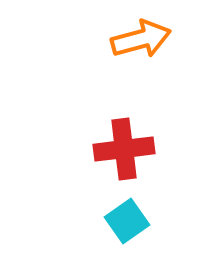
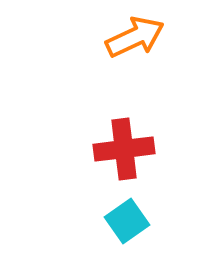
orange arrow: moved 6 px left, 2 px up; rotated 10 degrees counterclockwise
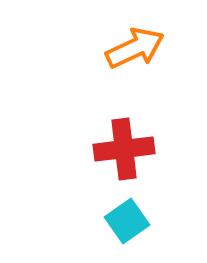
orange arrow: moved 11 px down
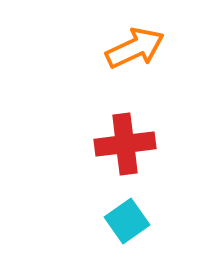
red cross: moved 1 px right, 5 px up
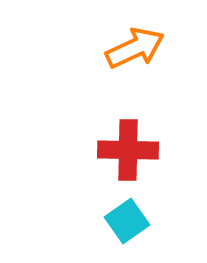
red cross: moved 3 px right, 6 px down; rotated 8 degrees clockwise
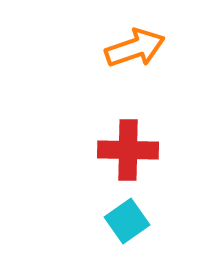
orange arrow: rotated 6 degrees clockwise
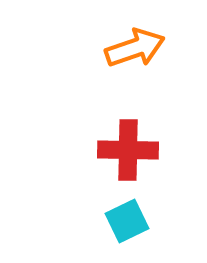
cyan square: rotated 9 degrees clockwise
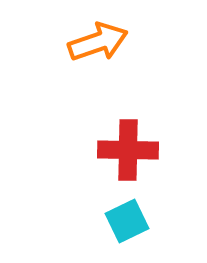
orange arrow: moved 37 px left, 6 px up
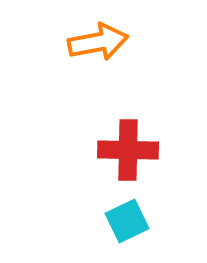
orange arrow: rotated 8 degrees clockwise
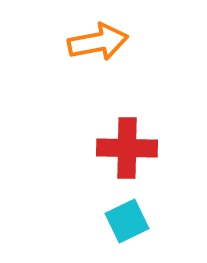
red cross: moved 1 px left, 2 px up
